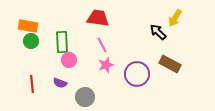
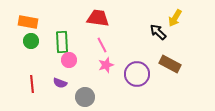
orange rectangle: moved 4 px up
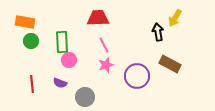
red trapezoid: rotated 10 degrees counterclockwise
orange rectangle: moved 3 px left
black arrow: rotated 36 degrees clockwise
pink line: moved 2 px right
purple circle: moved 2 px down
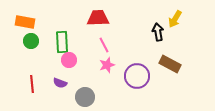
yellow arrow: moved 1 px down
pink star: moved 1 px right
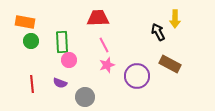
yellow arrow: rotated 30 degrees counterclockwise
black arrow: rotated 18 degrees counterclockwise
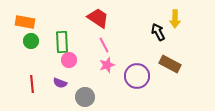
red trapezoid: rotated 35 degrees clockwise
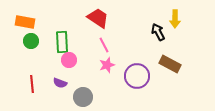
gray circle: moved 2 px left
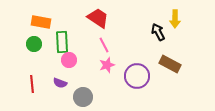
orange rectangle: moved 16 px right
green circle: moved 3 px right, 3 px down
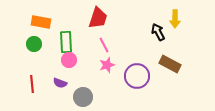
red trapezoid: rotated 75 degrees clockwise
green rectangle: moved 4 px right
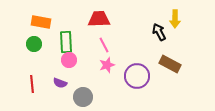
red trapezoid: moved 1 px right, 1 px down; rotated 110 degrees counterclockwise
black arrow: moved 1 px right
